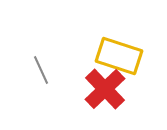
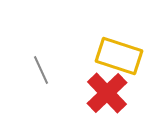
red cross: moved 2 px right, 4 px down
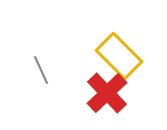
yellow rectangle: rotated 27 degrees clockwise
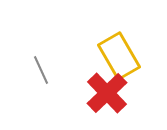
yellow rectangle: rotated 15 degrees clockwise
